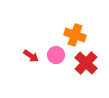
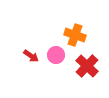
red cross: moved 1 px right, 3 px down
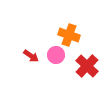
orange cross: moved 6 px left
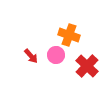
red arrow: rotated 14 degrees clockwise
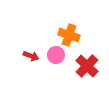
red arrow: rotated 28 degrees counterclockwise
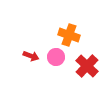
pink circle: moved 2 px down
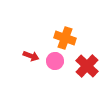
orange cross: moved 4 px left, 3 px down
pink circle: moved 1 px left, 4 px down
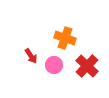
red arrow: rotated 35 degrees clockwise
pink circle: moved 1 px left, 4 px down
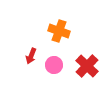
orange cross: moved 6 px left, 7 px up
red arrow: rotated 56 degrees clockwise
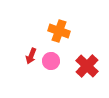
pink circle: moved 3 px left, 4 px up
